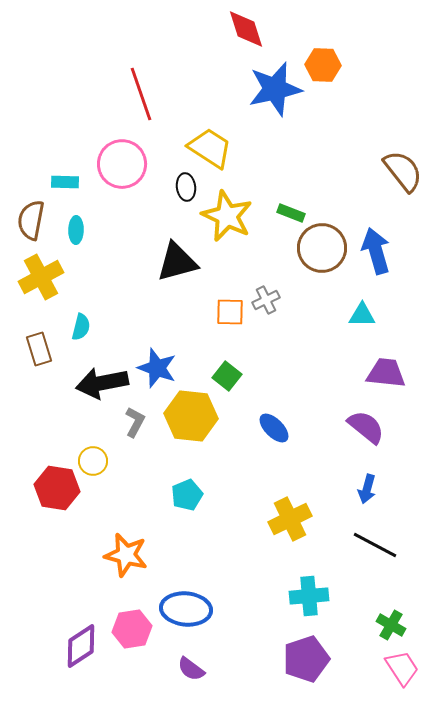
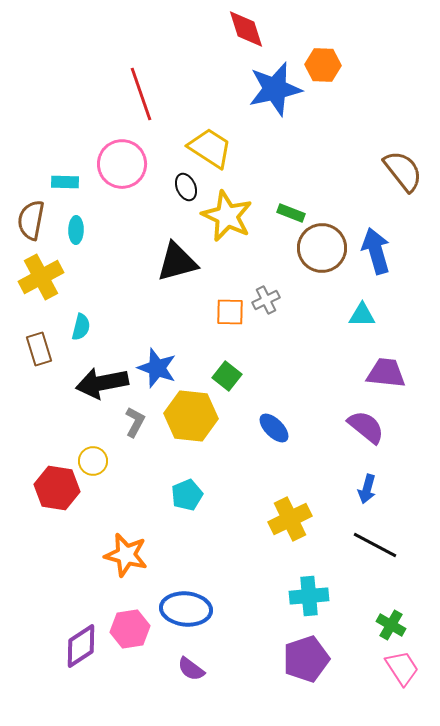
black ellipse at (186, 187): rotated 16 degrees counterclockwise
pink hexagon at (132, 629): moved 2 px left
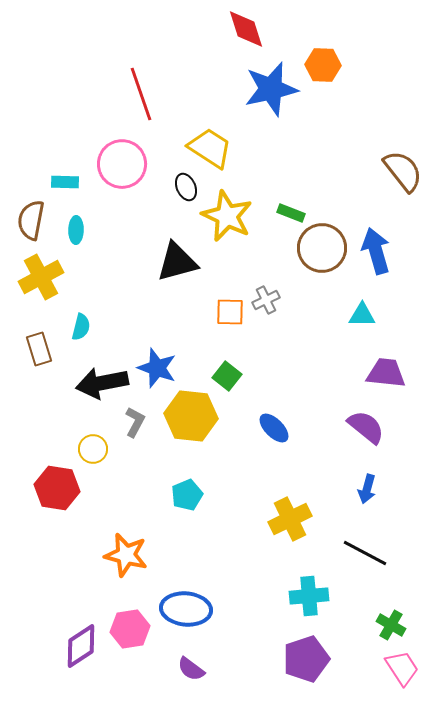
blue star at (275, 89): moved 4 px left
yellow circle at (93, 461): moved 12 px up
black line at (375, 545): moved 10 px left, 8 px down
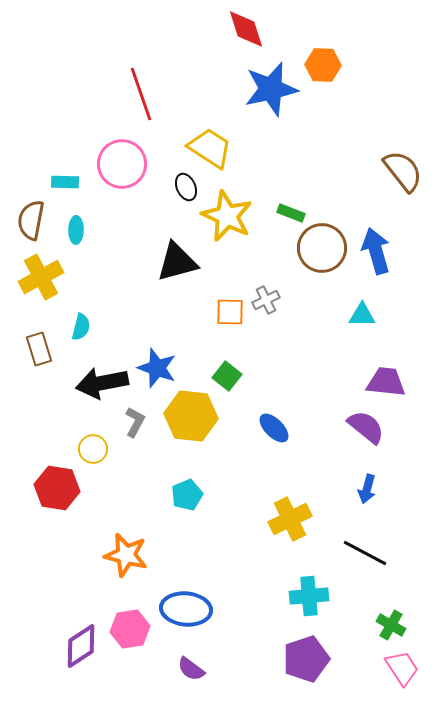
purple trapezoid at (386, 373): moved 9 px down
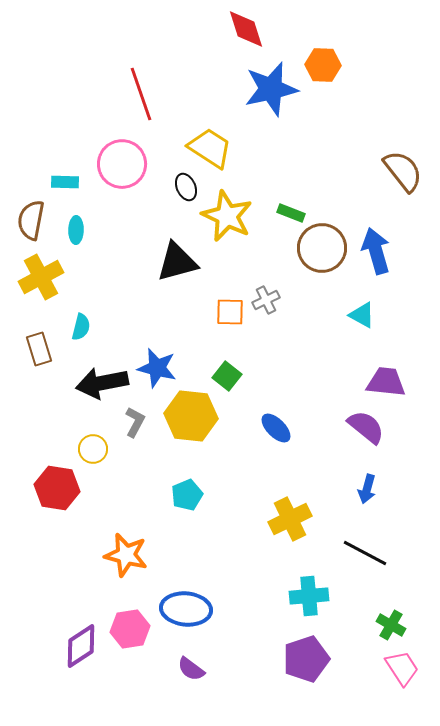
cyan triangle at (362, 315): rotated 28 degrees clockwise
blue star at (157, 368): rotated 6 degrees counterclockwise
blue ellipse at (274, 428): moved 2 px right
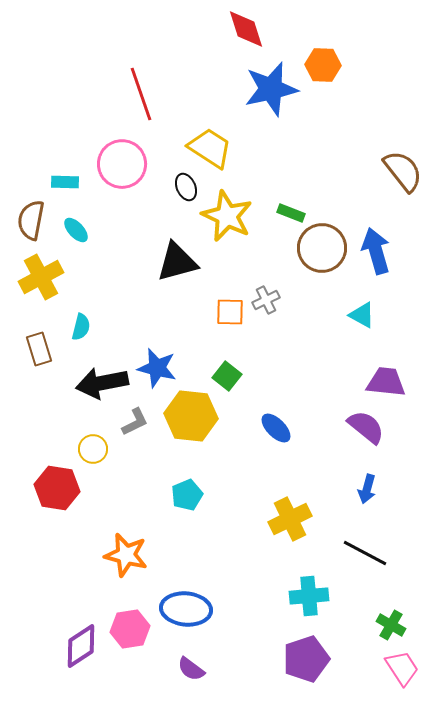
cyan ellipse at (76, 230): rotated 44 degrees counterclockwise
gray L-shape at (135, 422): rotated 36 degrees clockwise
